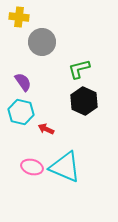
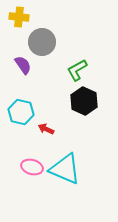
green L-shape: moved 2 px left, 1 px down; rotated 15 degrees counterclockwise
purple semicircle: moved 17 px up
cyan triangle: moved 2 px down
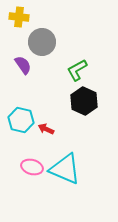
cyan hexagon: moved 8 px down
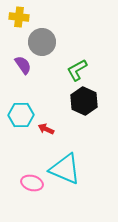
cyan hexagon: moved 5 px up; rotated 15 degrees counterclockwise
pink ellipse: moved 16 px down
